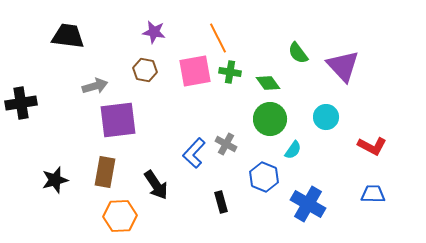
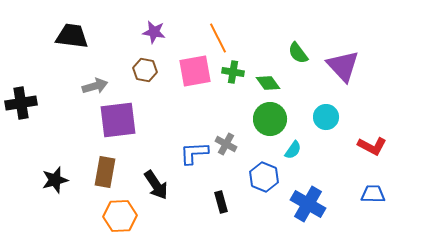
black trapezoid: moved 4 px right
green cross: moved 3 px right
blue L-shape: rotated 44 degrees clockwise
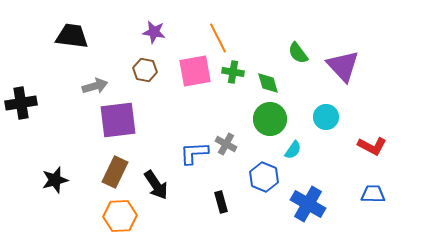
green diamond: rotated 20 degrees clockwise
brown rectangle: moved 10 px right; rotated 16 degrees clockwise
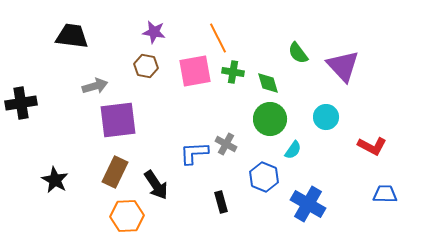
brown hexagon: moved 1 px right, 4 px up
black star: rotated 28 degrees counterclockwise
blue trapezoid: moved 12 px right
orange hexagon: moved 7 px right
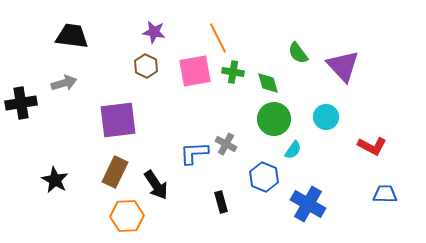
brown hexagon: rotated 15 degrees clockwise
gray arrow: moved 31 px left, 3 px up
green circle: moved 4 px right
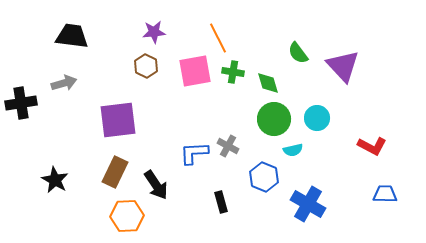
purple star: rotated 15 degrees counterclockwise
cyan circle: moved 9 px left, 1 px down
gray cross: moved 2 px right, 2 px down
cyan semicircle: rotated 42 degrees clockwise
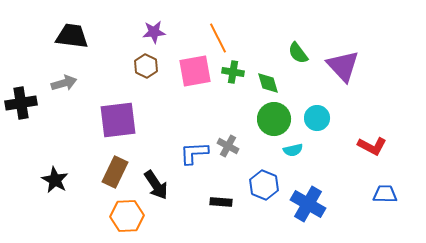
blue hexagon: moved 8 px down
black rectangle: rotated 70 degrees counterclockwise
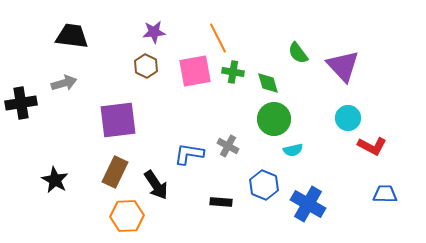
cyan circle: moved 31 px right
blue L-shape: moved 5 px left, 1 px down; rotated 12 degrees clockwise
